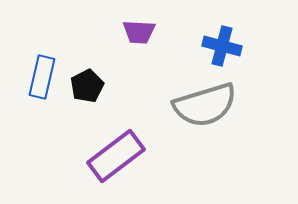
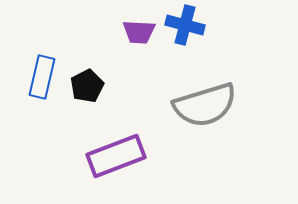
blue cross: moved 37 px left, 21 px up
purple rectangle: rotated 16 degrees clockwise
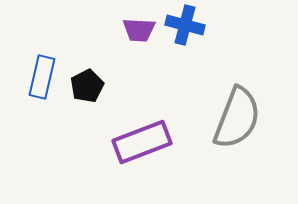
purple trapezoid: moved 2 px up
gray semicircle: moved 32 px right, 13 px down; rotated 52 degrees counterclockwise
purple rectangle: moved 26 px right, 14 px up
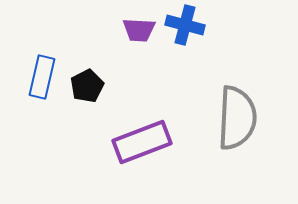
gray semicircle: rotated 18 degrees counterclockwise
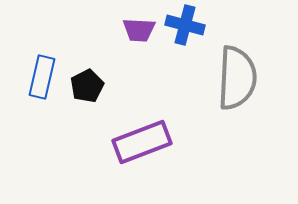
gray semicircle: moved 40 px up
